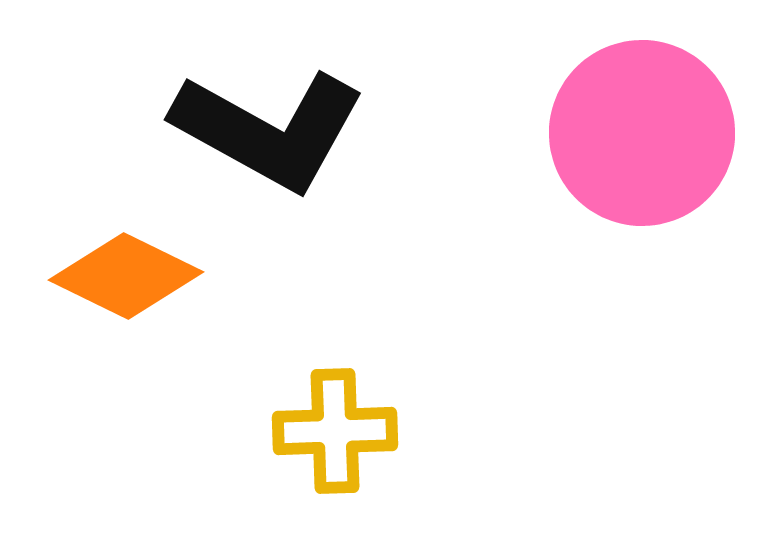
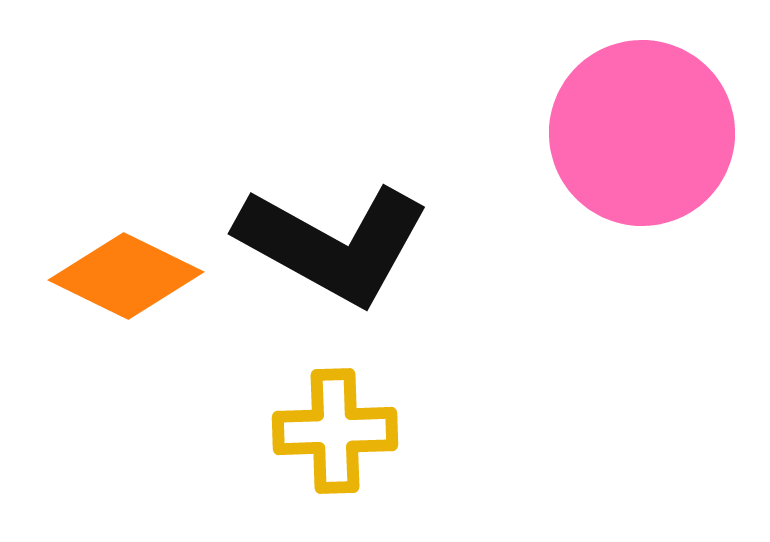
black L-shape: moved 64 px right, 114 px down
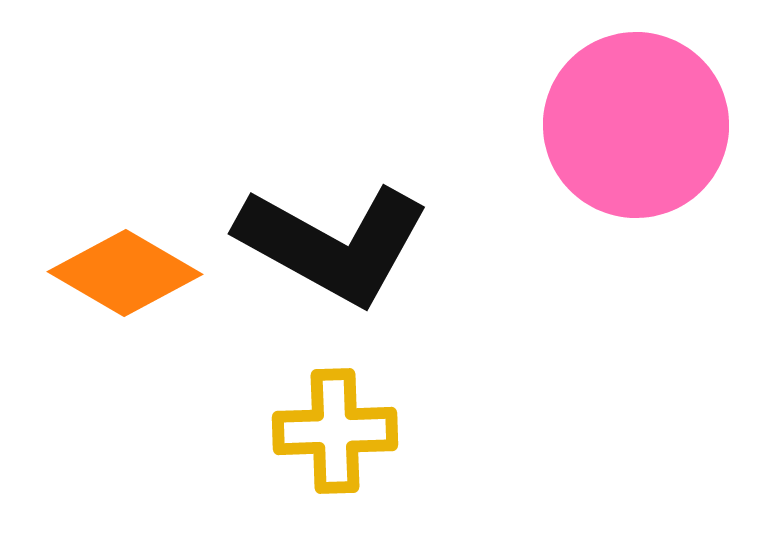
pink circle: moved 6 px left, 8 px up
orange diamond: moved 1 px left, 3 px up; rotated 4 degrees clockwise
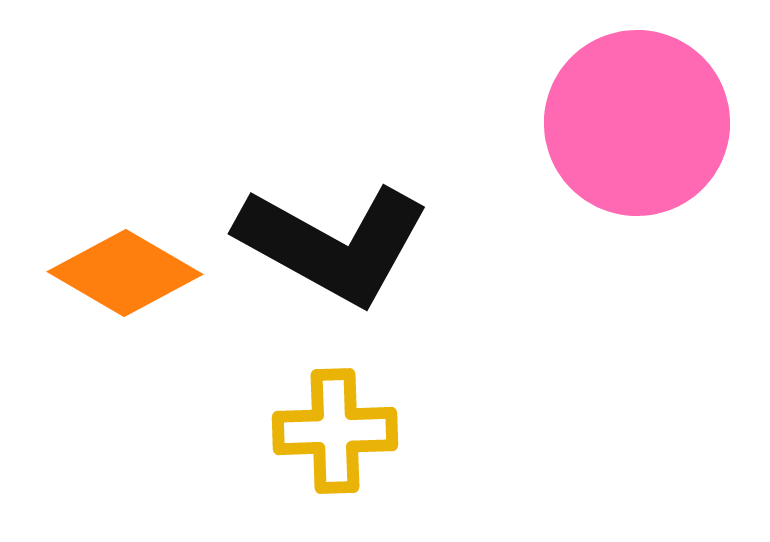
pink circle: moved 1 px right, 2 px up
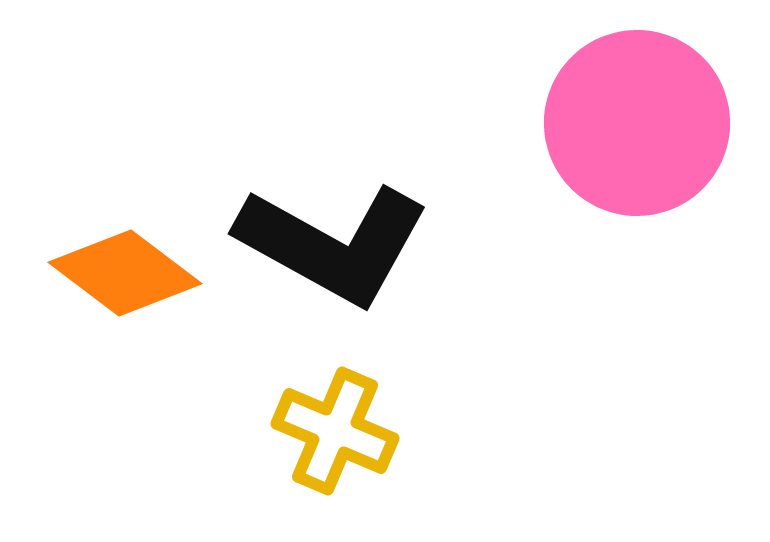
orange diamond: rotated 7 degrees clockwise
yellow cross: rotated 25 degrees clockwise
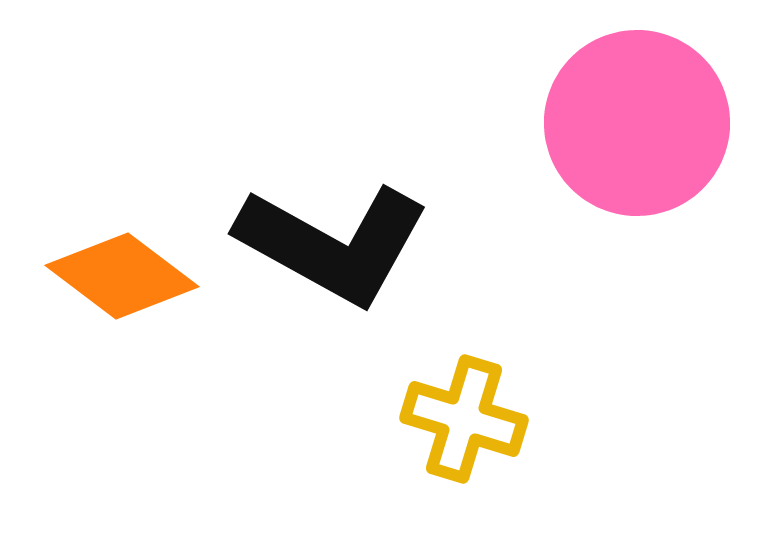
orange diamond: moved 3 px left, 3 px down
yellow cross: moved 129 px right, 12 px up; rotated 6 degrees counterclockwise
